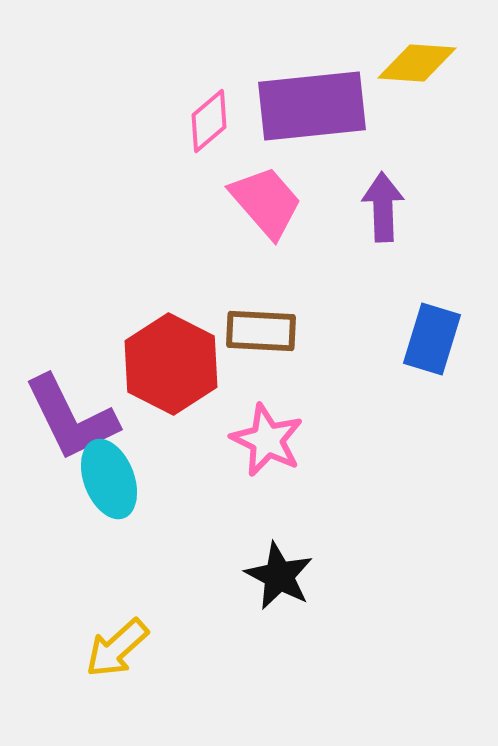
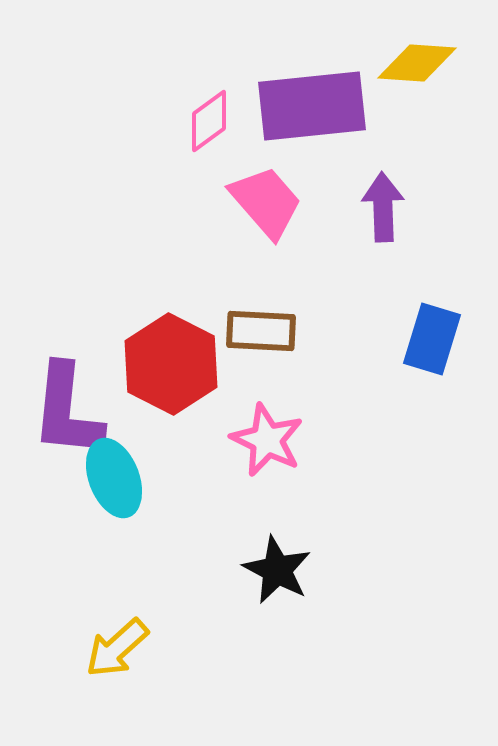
pink diamond: rotated 4 degrees clockwise
purple L-shape: moved 4 px left, 7 px up; rotated 32 degrees clockwise
cyan ellipse: moved 5 px right, 1 px up
black star: moved 2 px left, 6 px up
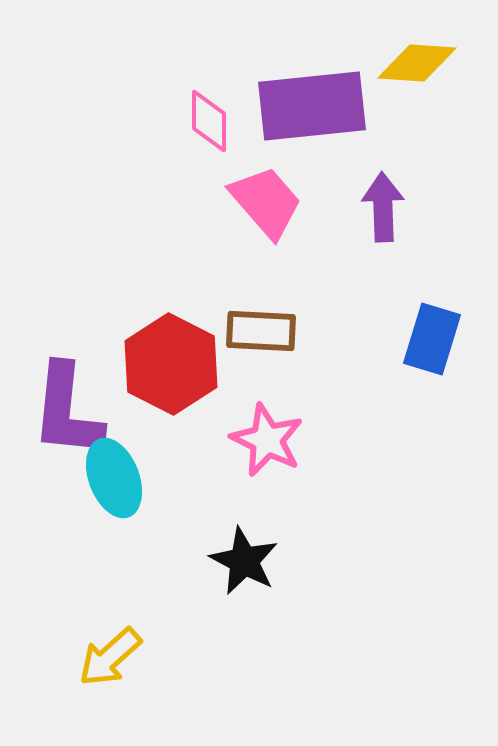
pink diamond: rotated 54 degrees counterclockwise
black star: moved 33 px left, 9 px up
yellow arrow: moved 7 px left, 9 px down
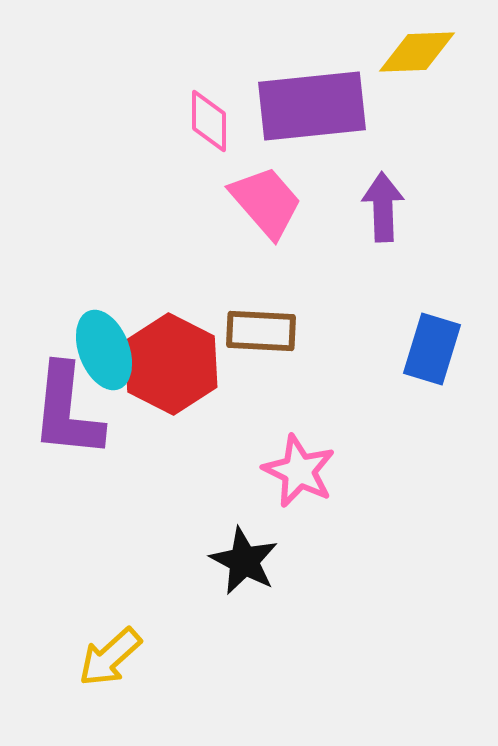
yellow diamond: moved 11 px up; rotated 6 degrees counterclockwise
blue rectangle: moved 10 px down
pink star: moved 32 px right, 31 px down
cyan ellipse: moved 10 px left, 128 px up
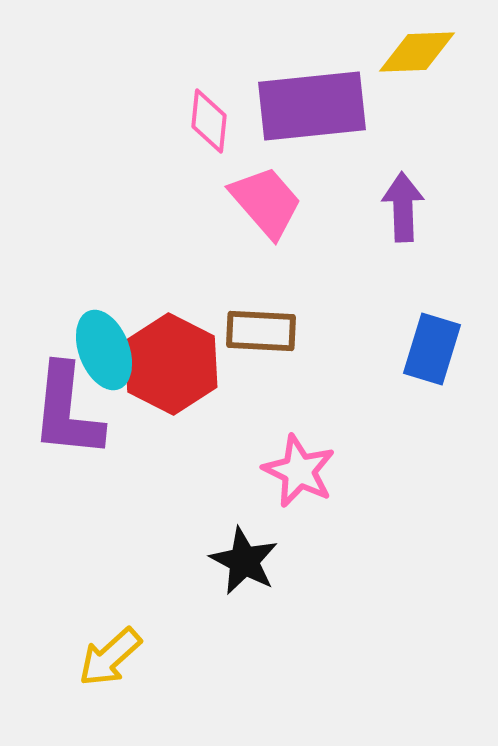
pink diamond: rotated 6 degrees clockwise
purple arrow: moved 20 px right
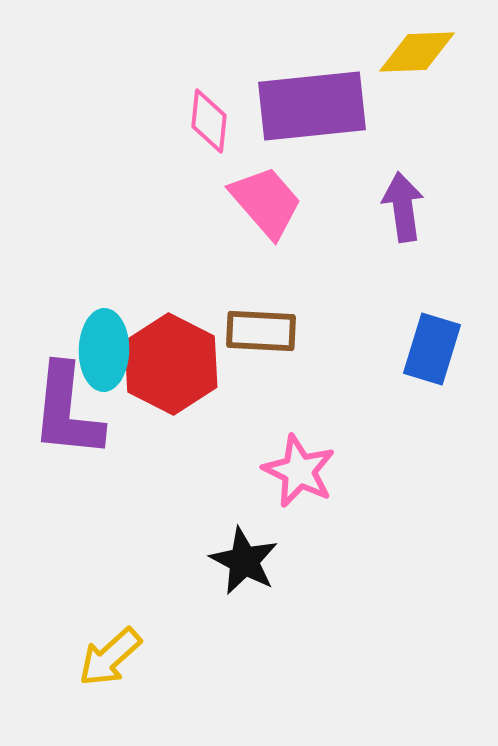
purple arrow: rotated 6 degrees counterclockwise
cyan ellipse: rotated 22 degrees clockwise
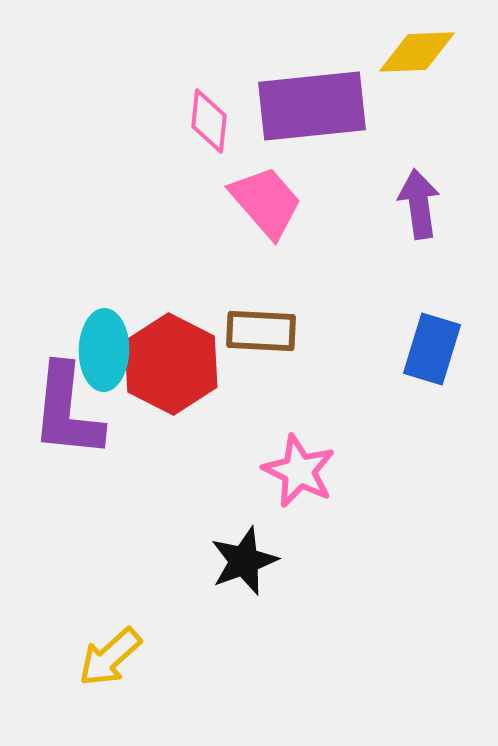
purple arrow: moved 16 px right, 3 px up
black star: rotated 24 degrees clockwise
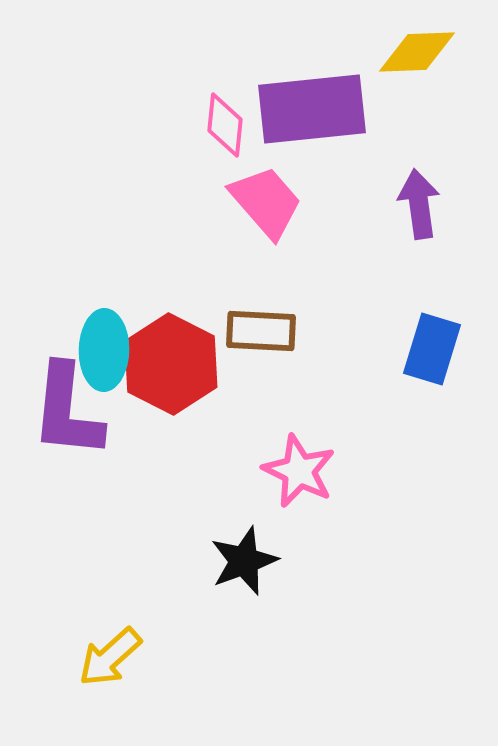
purple rectangle: moved 3 px down
pink diamond: moved 16 px right, 4 px down
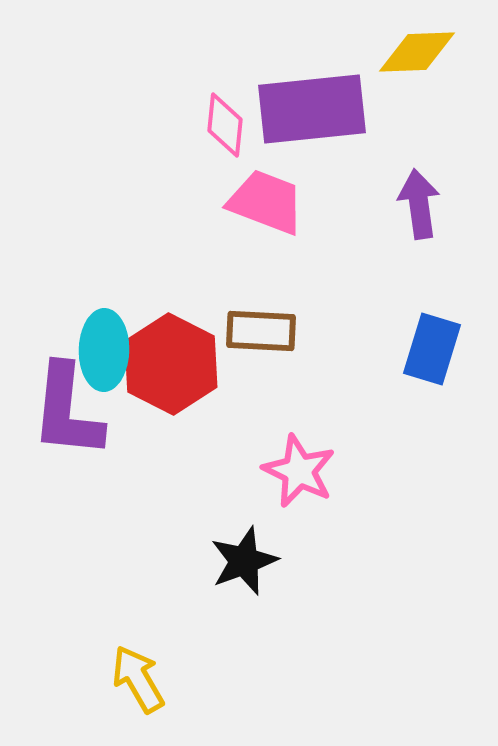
pink trapezoid: rotated 28 degrees counterclockwise
yellow arrow: moved 28 px right, 22 px down; rotated 102 degrees clockwise
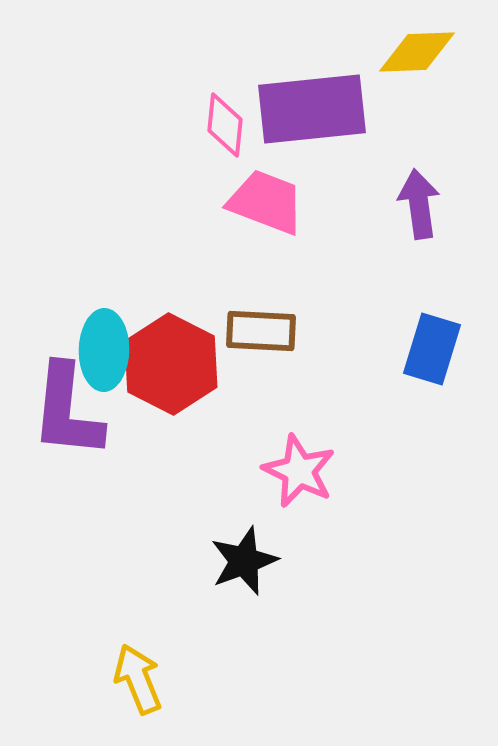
yellow arrow: rotated 8 degrees clockwise
